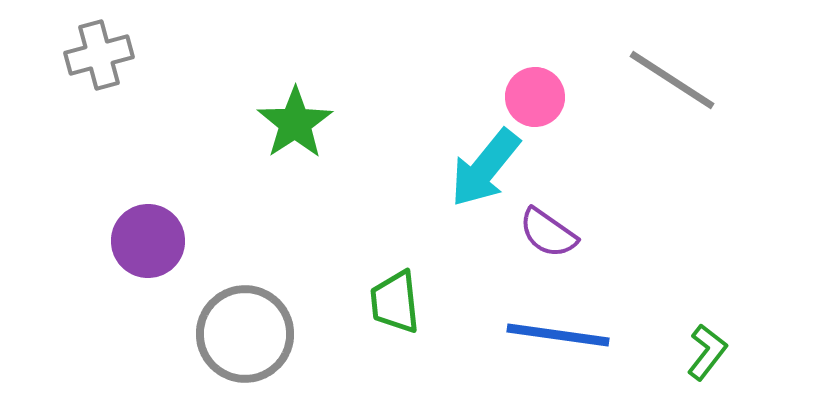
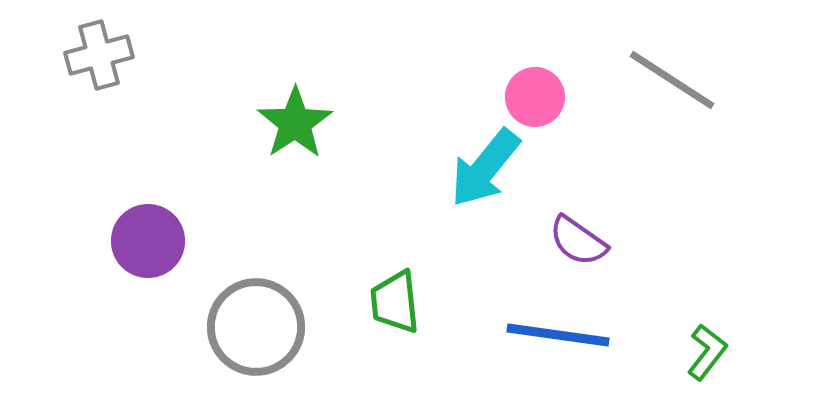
purple semicircle: moved 30 px right, 8 px down
gray circle: moved 11 px right, 7 px up
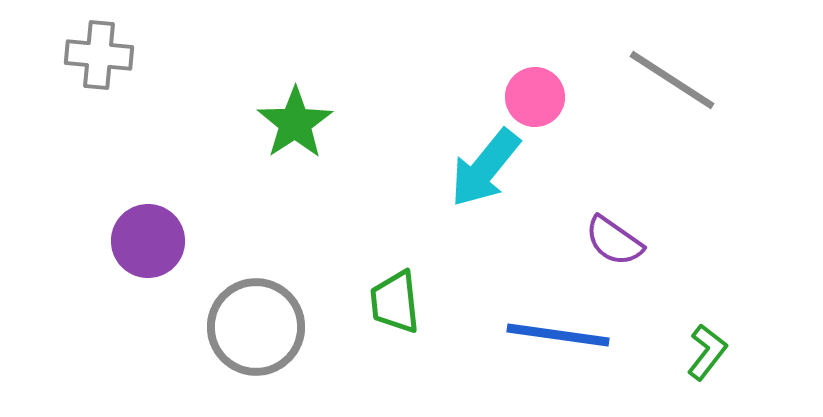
gray cross: rotated 20 degrees clockwise
purple semicircle: moved 36 px right
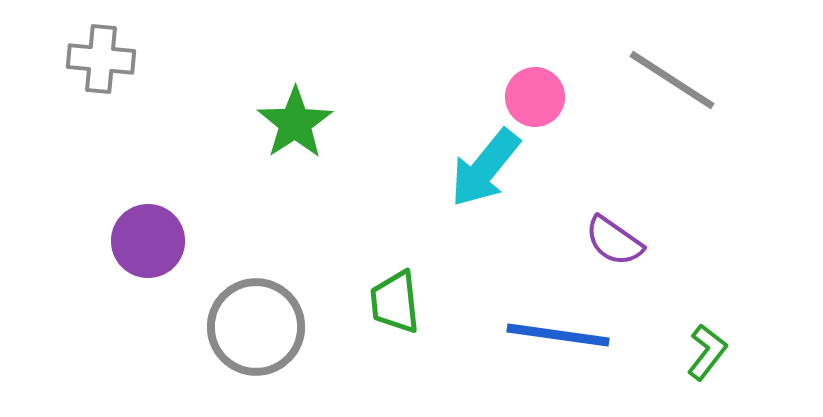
gray cross: moved 2 px right, 4 px down
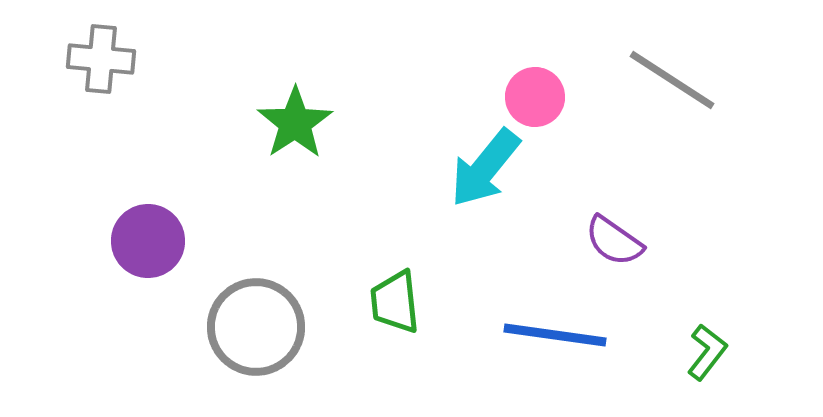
blue line: moved 3 px left
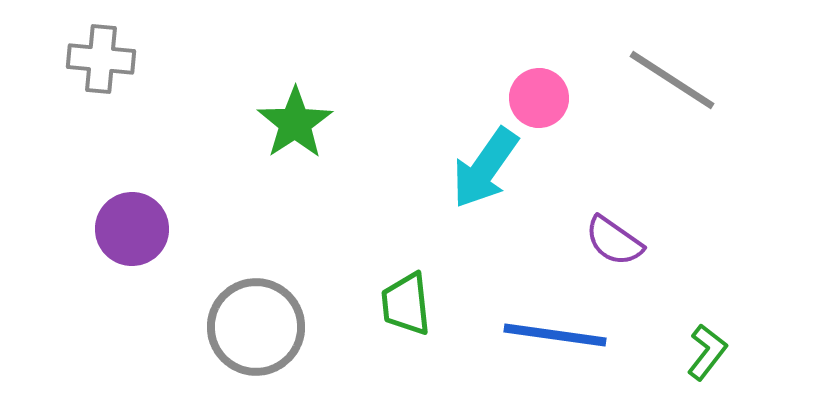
pink circle: moved 4 px right, 1 px down
cyan arrow: rotated 4 degrees counterclockwise
purple circle: moved 16 px left, 12 px up
green trapezoid: moved 11 px right, 2 px down
